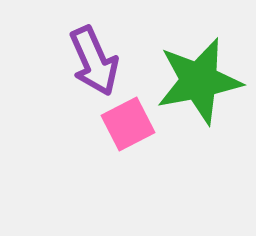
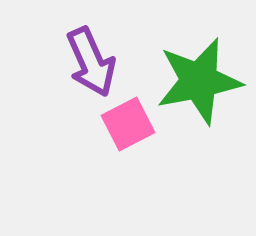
purple arrow: moved 3 px left, 1 px down
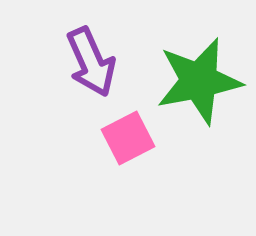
pink square: moved 14 px down
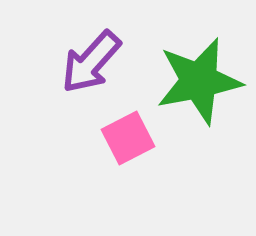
purple arrow: rotated 66 degrees clockwise
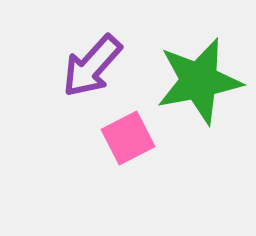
purple arrow: moved 1 px right, 4 px down
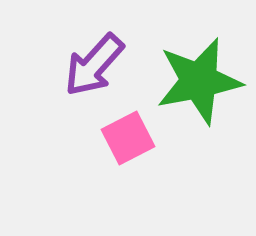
purple arrow: moved 2 px right, 1 px up
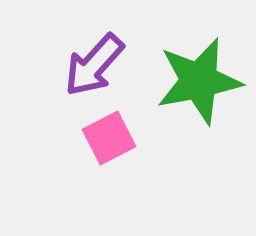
pink square: moved 19 px left
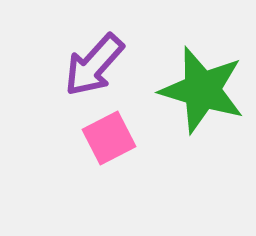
green star: moved 3 px right, 9 px down; rotated 28 degrees clockwise
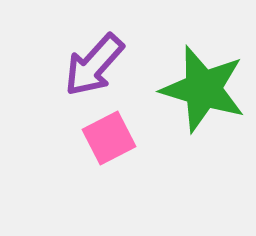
green star: moved 1 px right, 1 px up
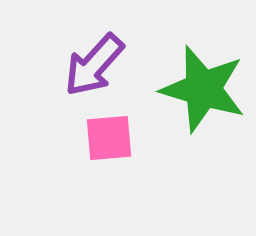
pink square: rotated 22 degrees clockwise
